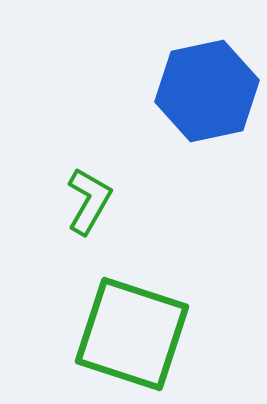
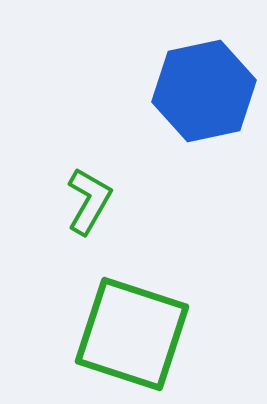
blue hexagon: moved 3 px left
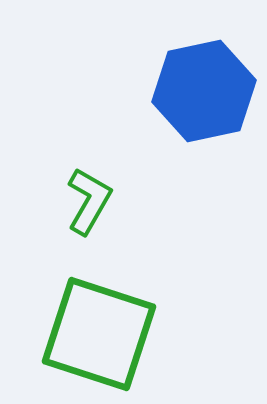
green square: moved 33 px left
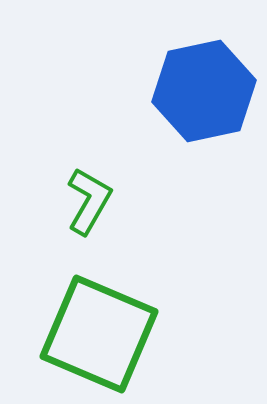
green square: rotated 5 degrees clockwise
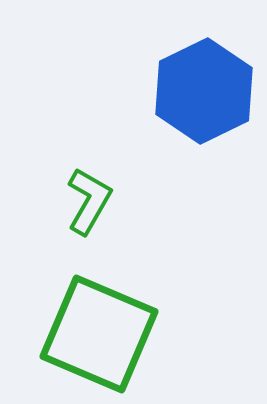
blue hexagon: rotated 14 degrees counterclockwise
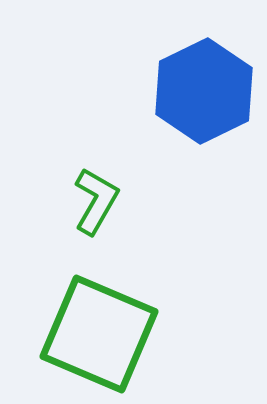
green L-shape: moved 7 px right
